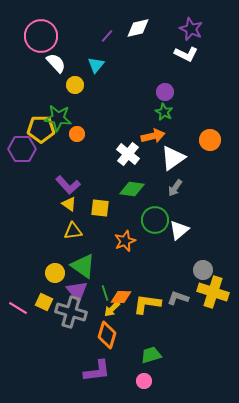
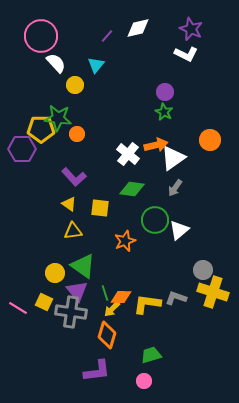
orange arrow at (153, 136): moved 3 px right, 9 px down
purple L-shape at (68, 185): moved 6 px right, 8 px up
gray L-shape at (178, 298): moved 2 px left
gray cross at (71, 312): rotated 8 degrees counterclockwise
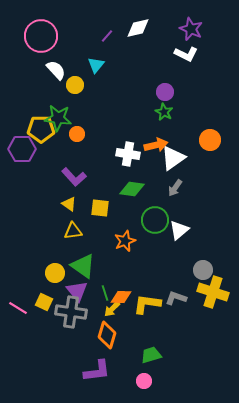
white semicircle at (56, 63): moved 7 px down
white cross at (128, 154): rotated 30 degrees counterclockwise
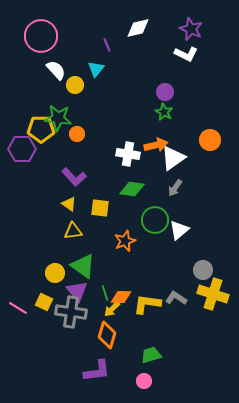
purple line at (107, 36): moved 9 px down; rotated 64 degrees counterclockwise
cyan triangle at (96, 65): moved 4 px down
yellow cross at (213, 292): moved 2 px down
gray L-shape at (176, 298): rotated 15 degrees clockwise
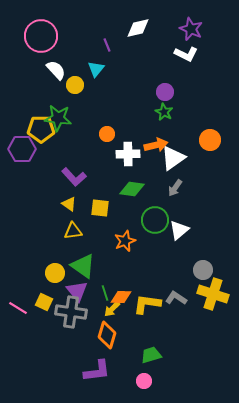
orange circle at (77, 134): moved 30 px right
white cross at (128, 154): rotated 10 degrees counterclockwise
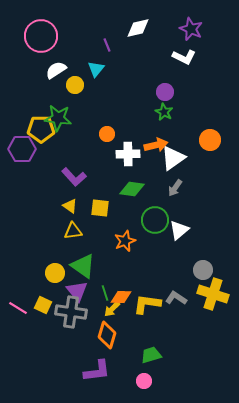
white L-shape at (186, 54): moved 2 px left, 3 px down
white semicircle at (56, 70): rotated 80 degrees counterclockwise
yellow triangle at (69, 204): moved 1 px right, 2 px down
yellow square at (44, 302): moved 1 px left, 3 px down
